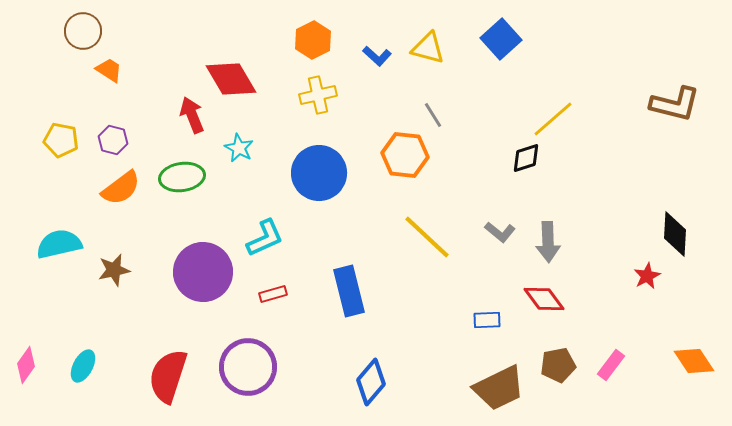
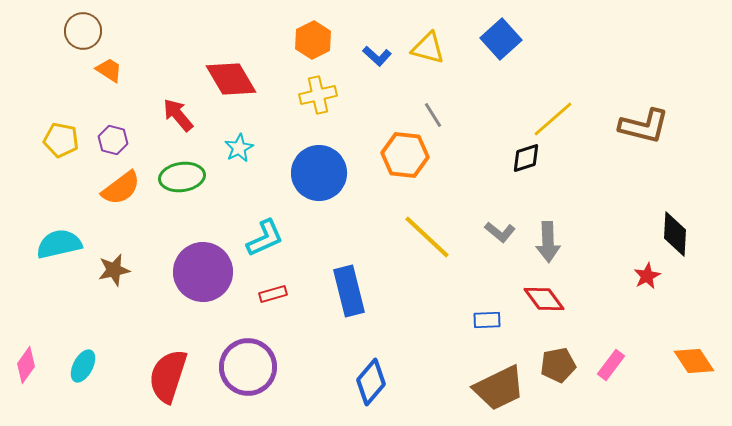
brown L-shape at (675, 104): moved 31 px left, 22 px down
red arrow at (192, 115): moved 14 px left; rotated 18 degrees counterclockwise
cyan star at (239, 148): rotated 16 degrees clockwise
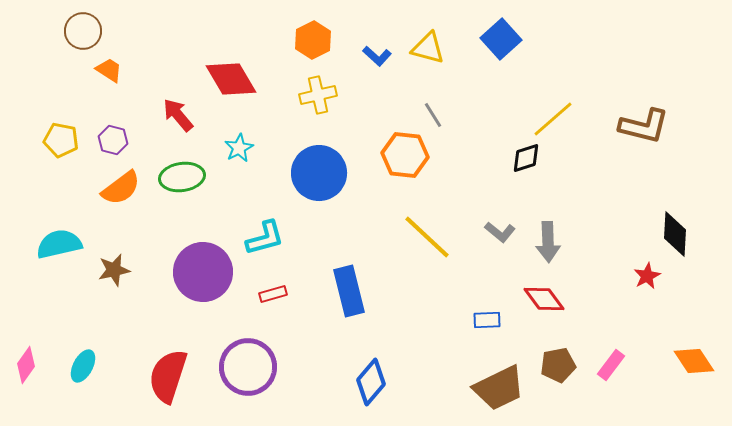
cyan L-shape at (265, 238): rotated 9 degrees clockwise
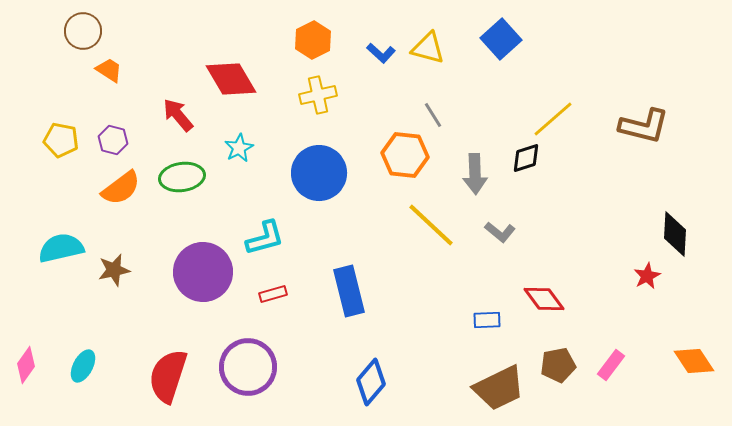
blue L-shape at (377, 56): moved 4 px right, 3 px up
yellow line at (427, 237): moved 4 px right, 12 px up
gray arrow at (548, 242): moved 73 px left, 68 px up
cyan semicircle at (59, 244): moved 2 px right, 4 px down
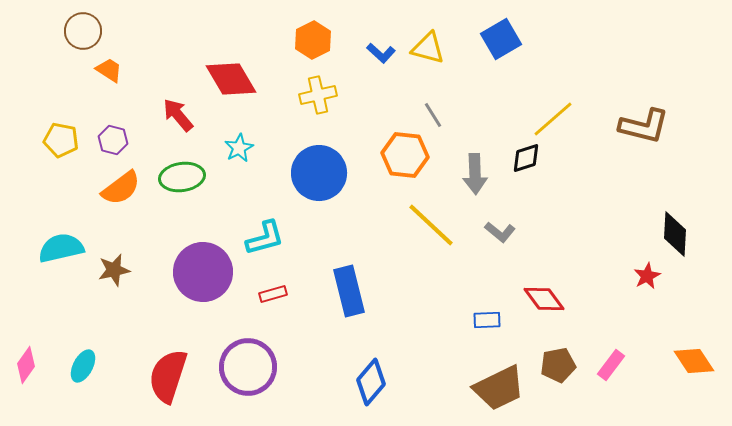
blue square at (501, 39): rotated 12 degrees clockwise
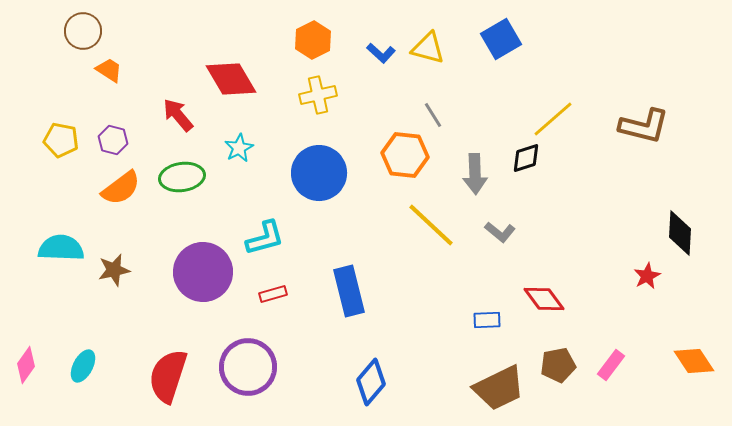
black diamond at (675, 234): moved 5 px right, 1 px up
cyan semicircle at (61, 248): rotated 15 degrees clockwise
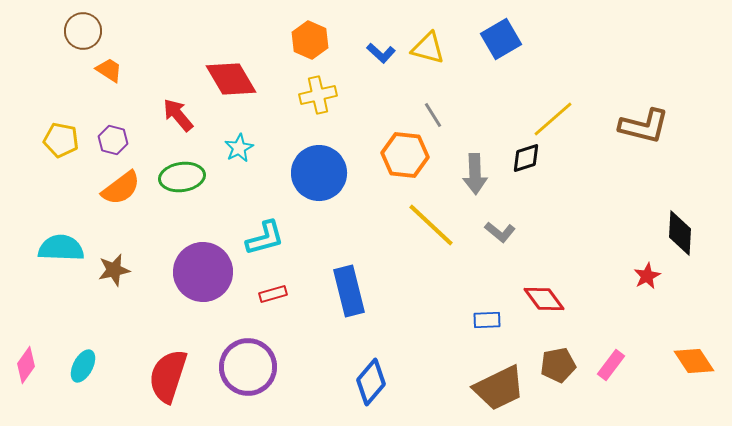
orange hexagon at (313, 40): moved 3 px left; rotated 9 degrees counterclockwise
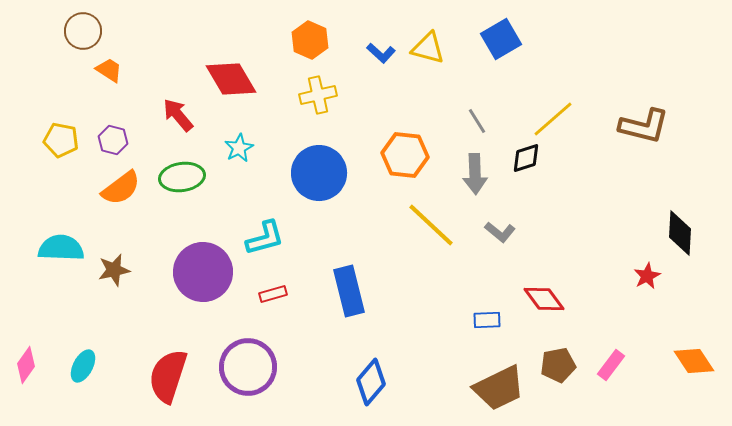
gray line at (433, 115): moved 44 px right, 6 px down
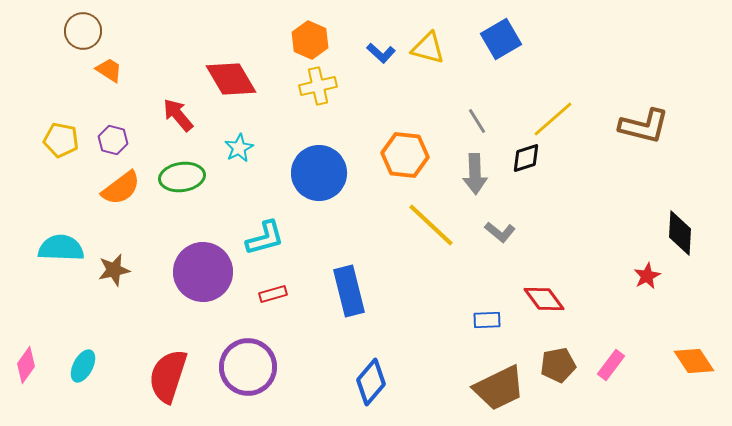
yellow cross at (318, 95): moved 9 px up
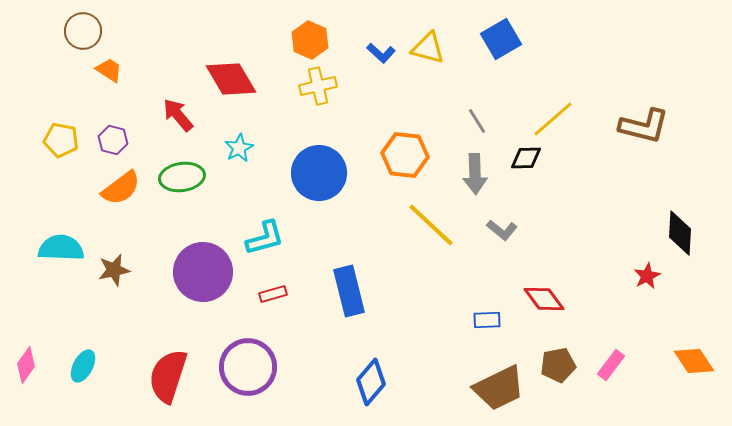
black diamond at (526, 158): rotated 16 degrees clockwise
gray L-shape at (500, 232): moved 2 px right, 2 px up
